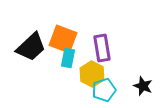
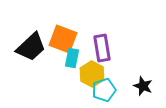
cyan rectangle: moved 4 px right
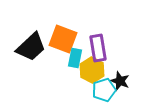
purple rectangle: moved 4 px left
cyan rectangle: moved 3 px right
yellow hexagon: moved 4 px up
black star: moved 23 px left, 5 px up
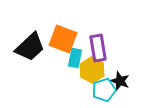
black trapezoid: moved 1 px left
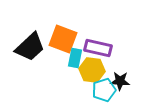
purple rectangle: rotated 68 degrees counterclockwise
yellow hexagon: rotated 20 degrees counterclockwise
black star: rotated 18 degrees counterclockwise
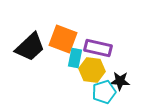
cyan pentagon: moved 2 px down
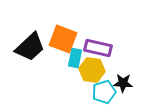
black star: moved 3 px right, 2 px down
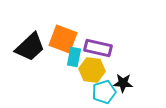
cyan rectangle: moved 1 px left, 1 px up
